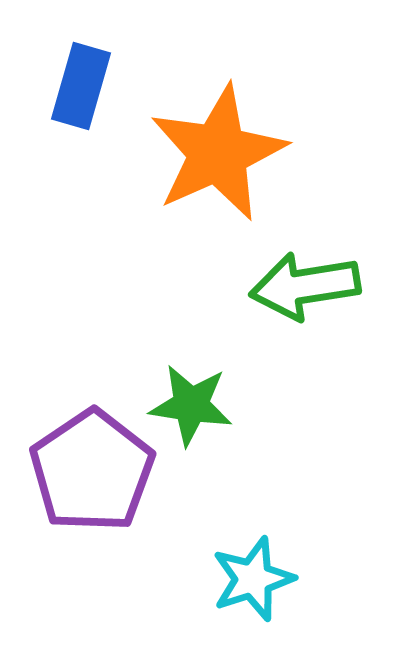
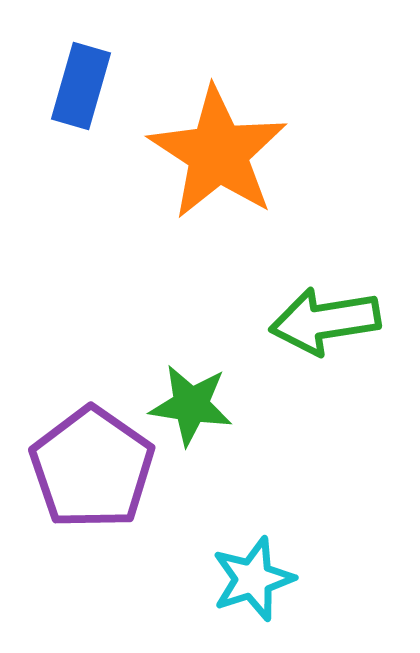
orange star: rotated 15 degrees counterclockwise
green arrow: moved 20 px right, 35 px down
purple pentagon: moved 3 px up; rotated 3 degrees counterclockwise
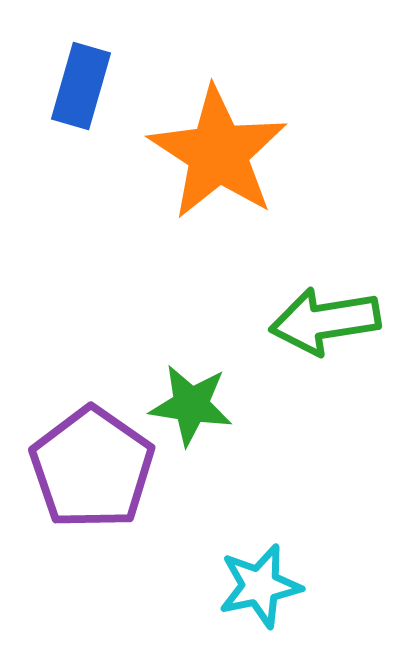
cyan star: moved 7 px right, 7 px down; rotated 6 degrees clockwise
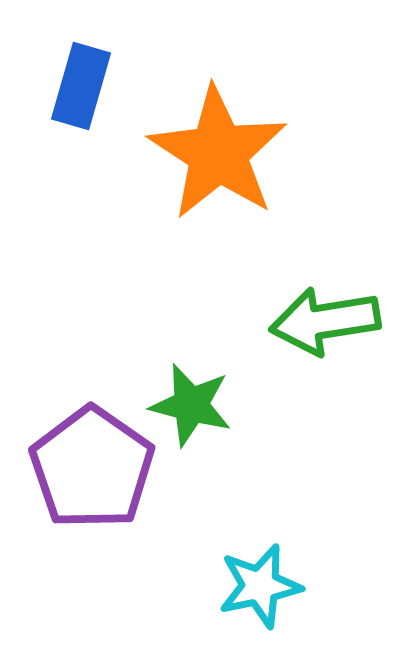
green star: rotated 6 degrees clockwise
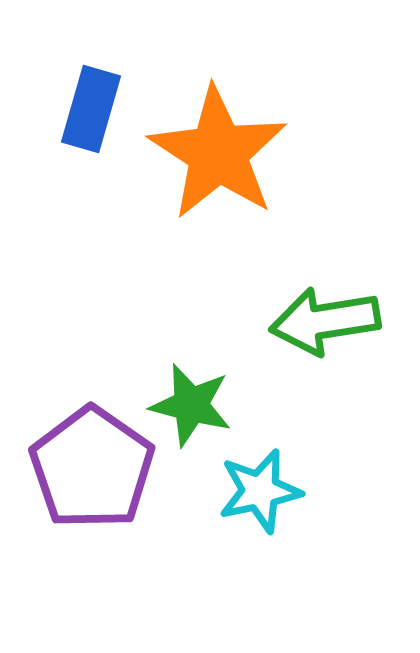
blue rectangle: moved 10 px right, 23 px down
cyan star: moved 95 px up
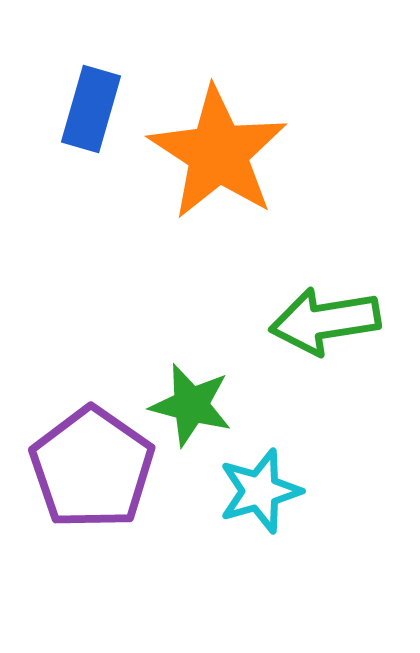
cyan star: rotated 4 degrees counterclockwise
